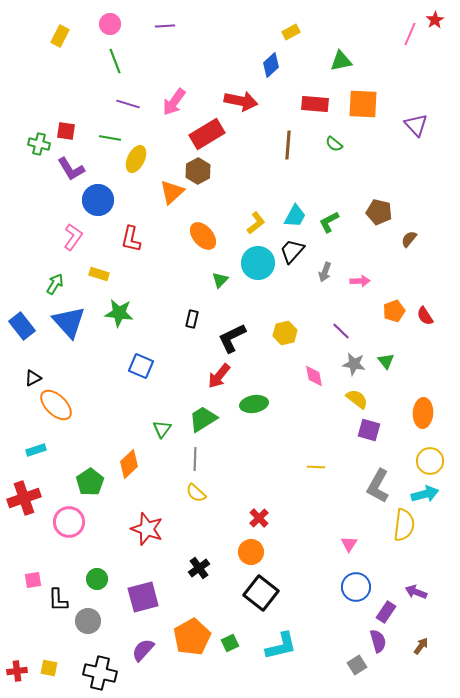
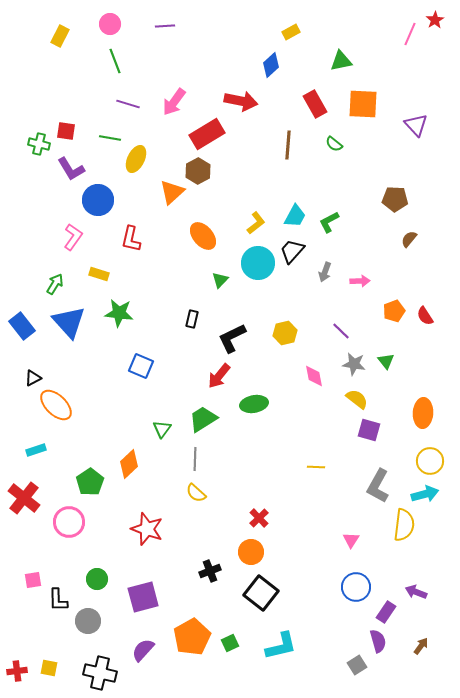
red rectangle at (315, 104): rotated 56 degrees clockwise
brown pentagon at (379, 212): moved 16 px right, 13 px up; rotated 10 degrees counterclockwise
red cross at (24, 498): rotated 32 degrees counterclockwise
pink triangle at (349, 544): moved 2 px right, 4 px up
black cross at (199, 568): moved 11 px right, 3 px down; rotated 15 degrees clockwise
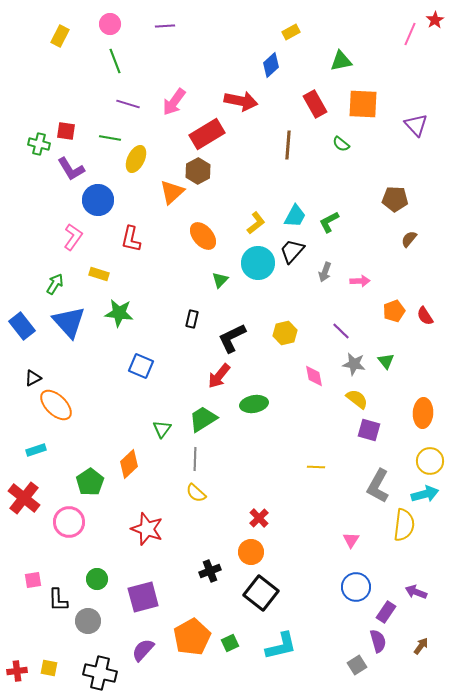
green semicircle at (334, 144): moved 7 px right
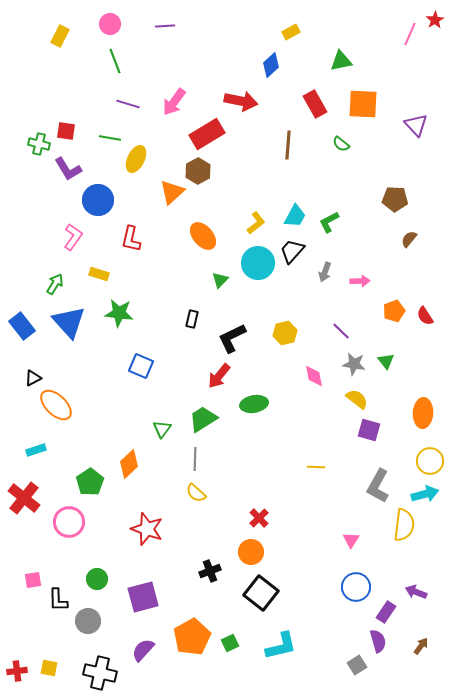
purple L-shape at (71, 169): moved 3 px left
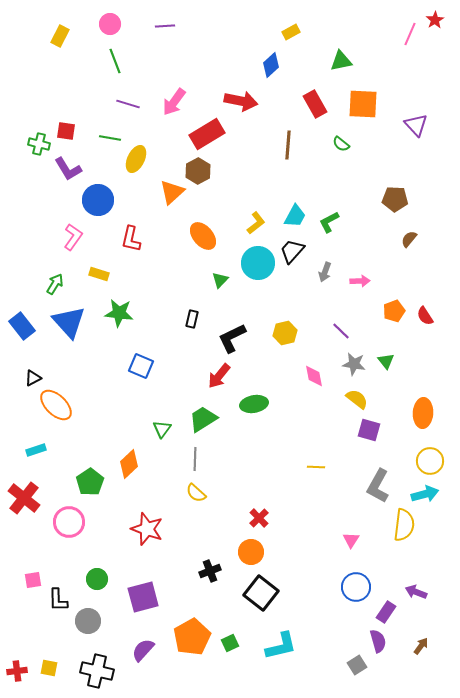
black cross at (100, 673): moved 3 px left, 2 px up
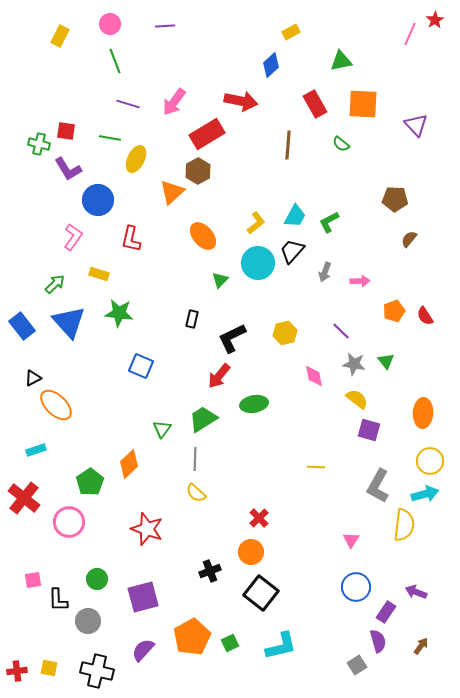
green arrow at (55, 284): rotated 15 degrees clockwise
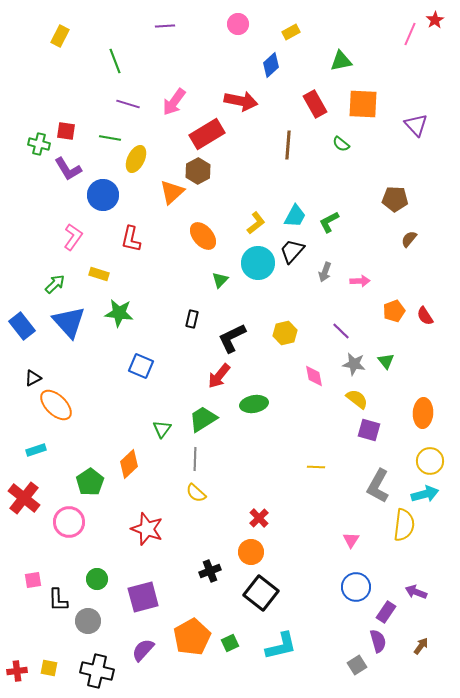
pink circle at (110, 24): moved 128 px right
blue circle at (98, 200): moved 5 px right, 5 px up
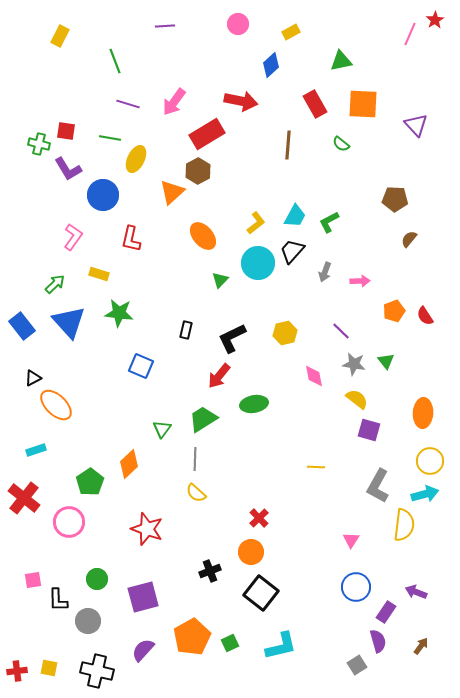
black rectangle at (192, 319): moved 6 px left, 11 px down
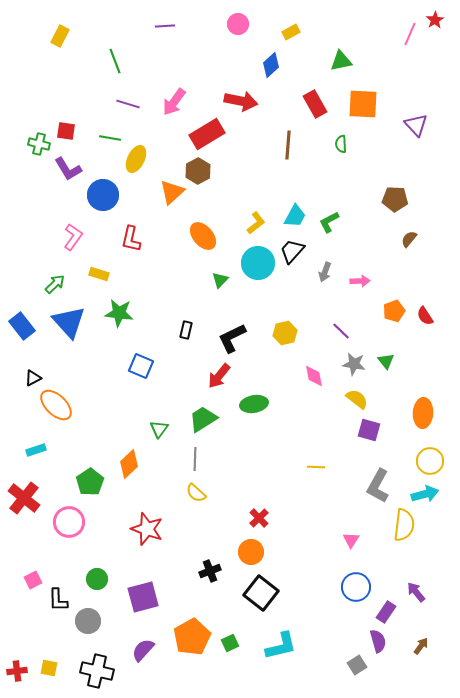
green semicircle at (341, 144): rotated 48 degrees clockwise
green triangle at (162, 429): moved 3 px left
pink square at (33, 580): rotated 18 degrees counterclockwise
purple arrow at (416, 592): rotated 30 degrees clockwise
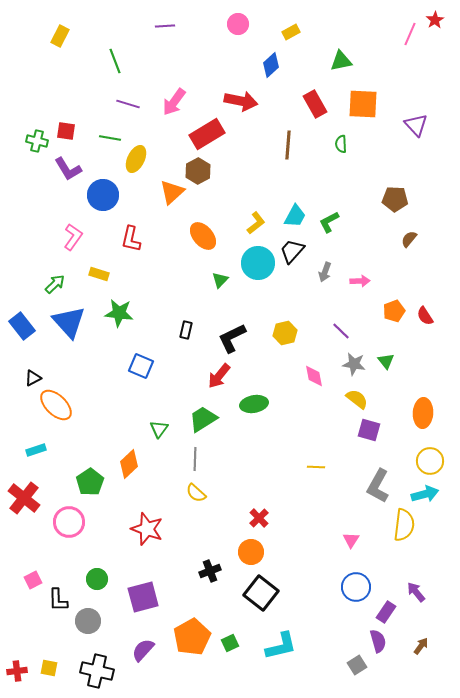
green cross at (39, 144): moved 2 px left, 3 px up
